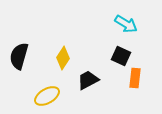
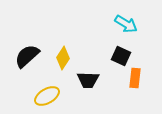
black semicircle: moved 8 px right; rotated 32 degrees clockwise
black trapezoid: rotated 150 degrees counterclockwise
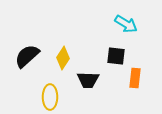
black square: moved 5 px left; rotated 18 degrees counterclockwise
yellow ellipse: moved 3 px right, 1 px down; rotated 60 degrees counterclockwise
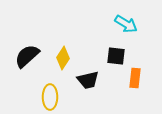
black trapezoid: rotated 15 degrees counterclockwise
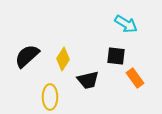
yellow diamond: moved 1 px down
orange rectangle: rotated 42 degrees counterclockwise
